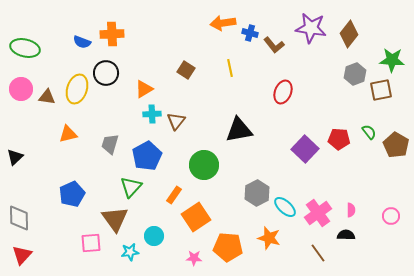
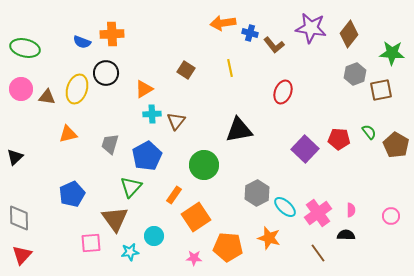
green star at (392, 60): moved 7 px up
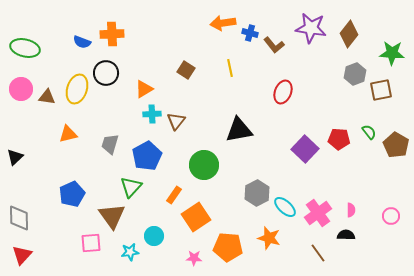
brown triangle at (115, 219): moved 3 px left, 3 px up
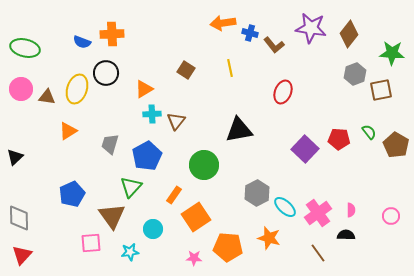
orange triangle at (68, 134): moved 3 px up; rotated 18 degrees counterclockwise
cyan circle at (154, 236): moved 1 px left, 7 px up
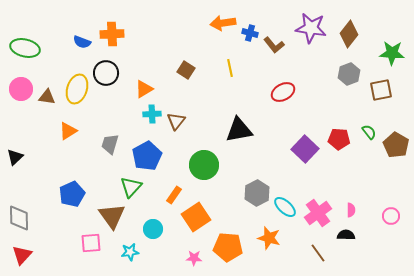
gray hexagon at (355, 74): moved 6 px left
red ellipse at (283, 92): rotated 40 degrees clockwise
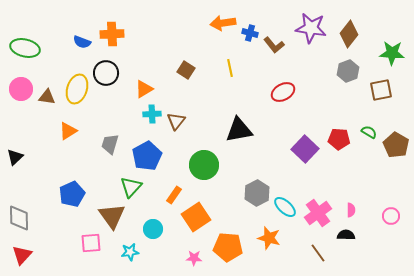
gray hexagon at (349, 74): moved 1 px left, 3 px up
green semicircle at (369, 132): rotated 21 degrees counterclockwise
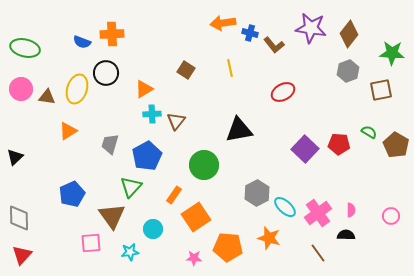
red pentagon at (339, 139): moved 5 px down
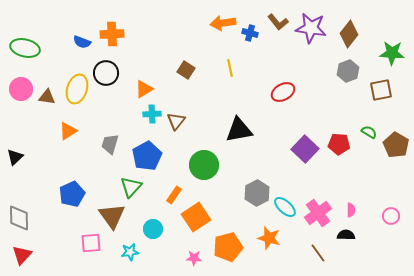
brown L-shape at (274, 45): moved 4 px right, 23 px up
orange pentagon at (228, 247): rotated 20 degrees counterclockwise
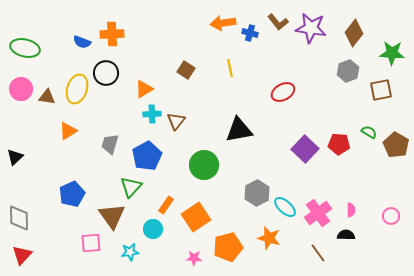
brown diamond at (349, 34): moved 5 px right, 1 px up
orange rectangle at (174, 195): moved 8 px left, 10 px down
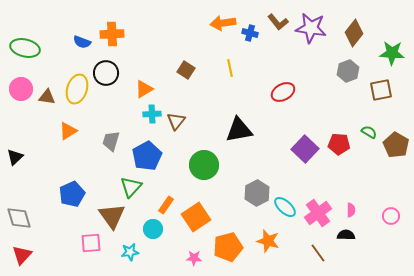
gray trapezoid at (110, 144): moved 1 px right, 3 px up
gray diamond at (19, 218): rotated 16 degrees counterclockwise
orange star at (269, 238): moved 1 px left, 3 px down
